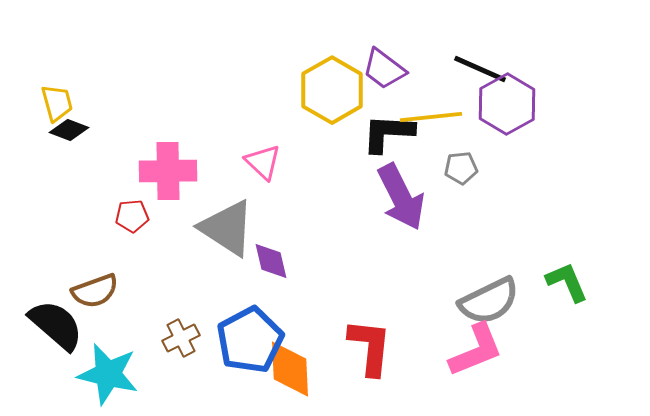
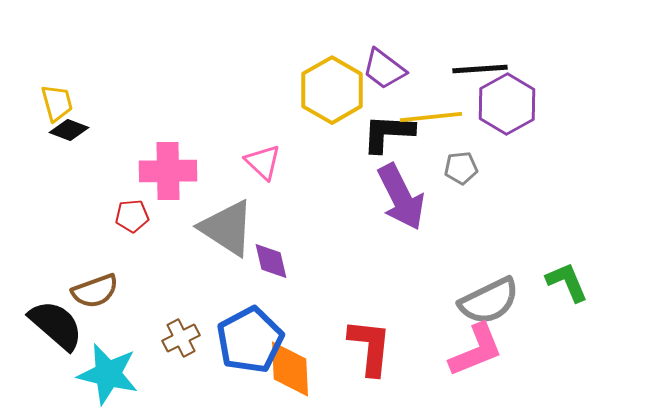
black line: rotated 28 degrees counterclockwise
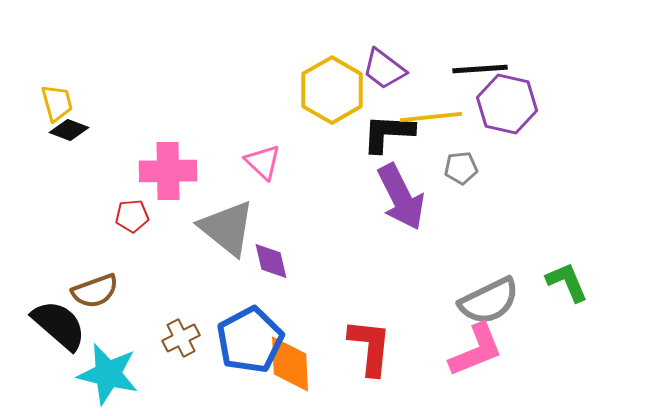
purple hexagon: rotated 18 degrees counterclockwise
gray triangle: rotated 6 degrees clockwise
black semicircle: moved 3 px right
orange diamond: moved 5 px up
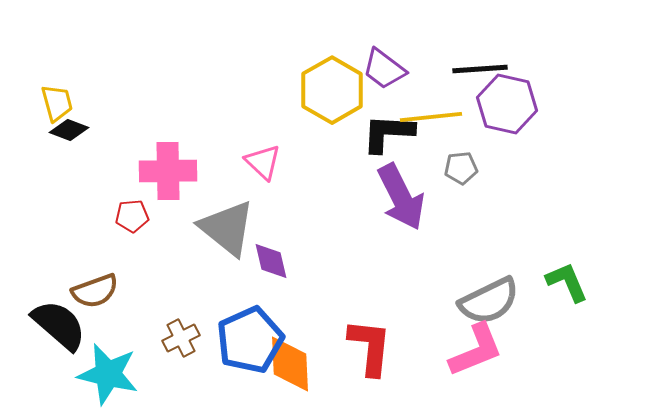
blue pentagon: rotated 4 degrees clockwise
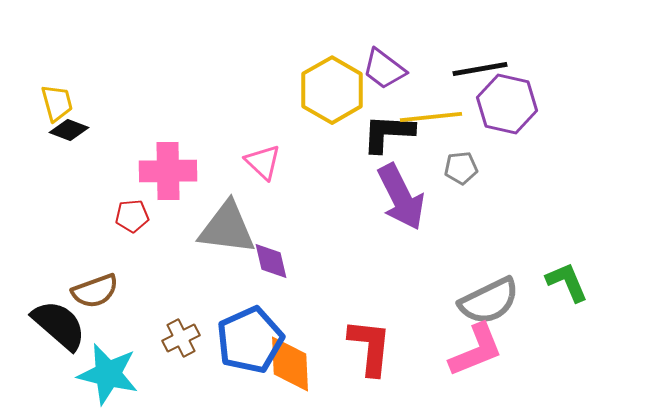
black line: rotated 6 degrees counterclockwise
gray triangle: rotated 32 degrees counterclockwise
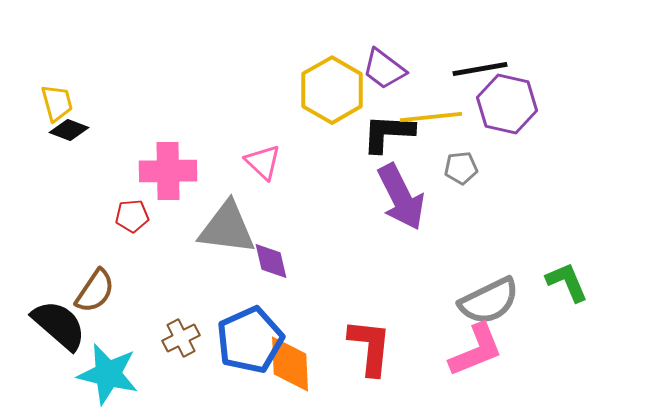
brown semicircle: rotated 36 degrees counterclockwise
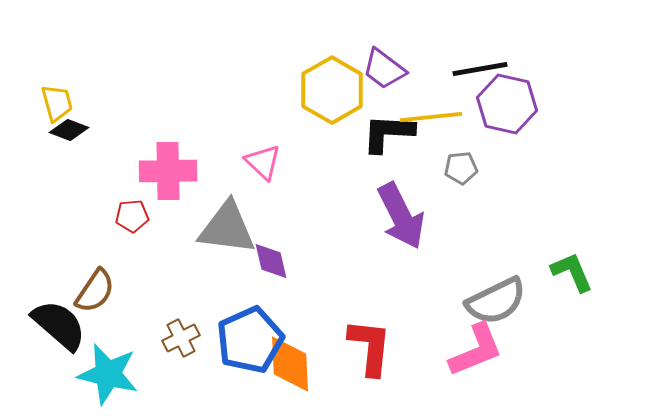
purple arrow: moved 19 px down
green L-shape: moved 5 px right, 10 px up
gray semicircle: moved 7 px right
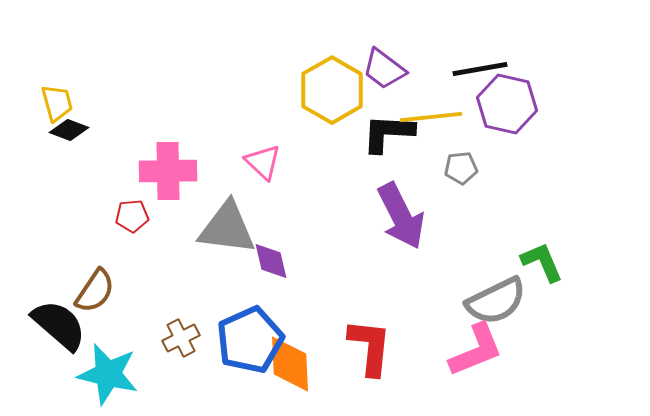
green L-shape: moved 30 px left, 10 px up
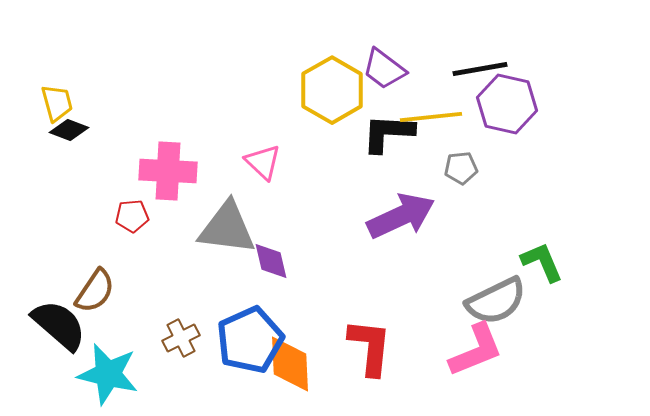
pink cross: rotated 4 degrees clockwise
purple arrow: rotated 88 degrees counterclockwise
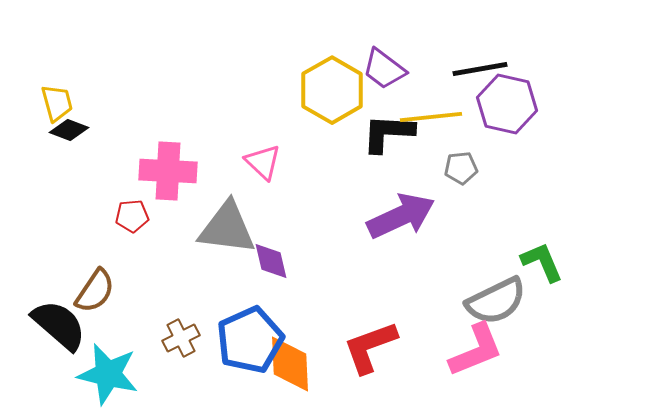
red L-shape: rotated 116 degrees counterclockwise
